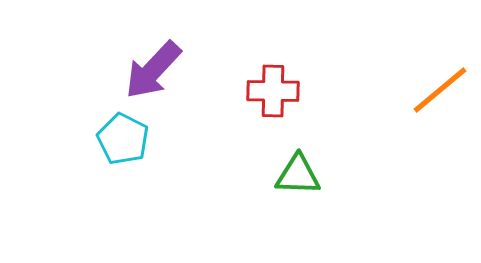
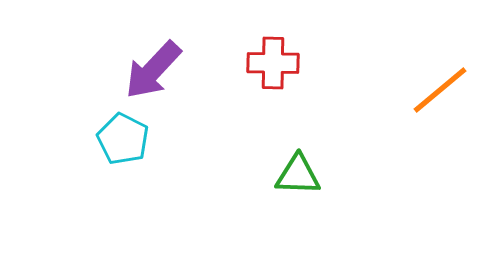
red cross: moved 28 px up
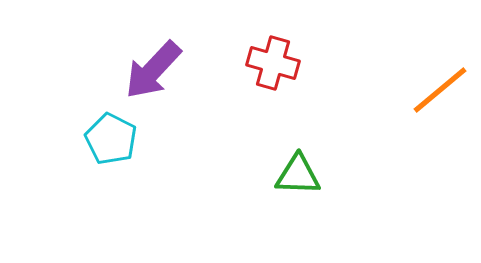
red cross: rotated 15 degrees clockwise
cyan pentagon: moved 12 px left
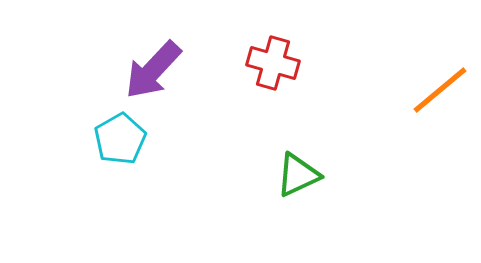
cyan pentagon: moved 9 px right; rotated 15 degrees clockwise
green triangle: rotated 27 degrees counterclockwise
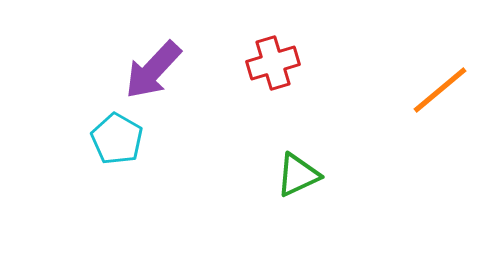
red cross: rotated 33 degrees counterclockwise
cyan pentagon: moved 3 px left; rotated 12 degrees counterclockwise
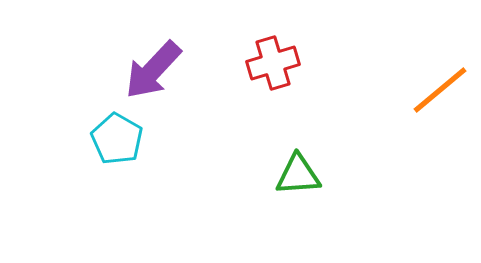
green triangle: rotated 21 degrees clockwise
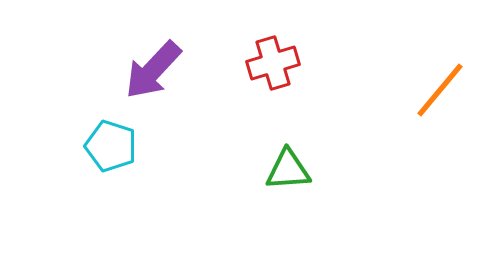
orange line: rotated 10 degrees counterclockwise
cyan pentagon: moved 6 px left, 7 px down; rotated 12 degrees counterclockwise
green triangle: moved 10 px left, 5 px up
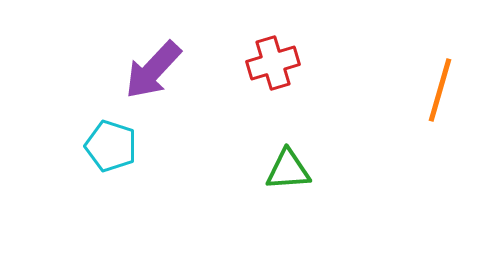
orange line: rotated 24 degrees counterclockwise
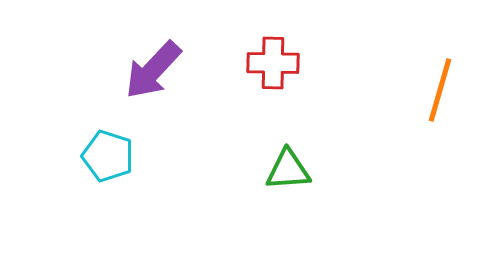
red cross: rotated 18 degrees clockwise
cyan pentagon: moved 3 px left, 10 px down
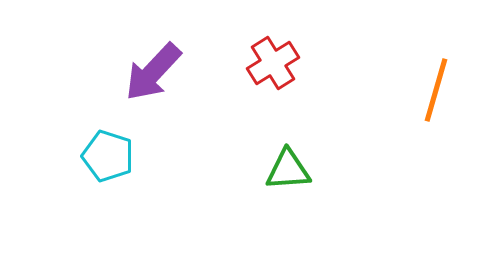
red cross: rotated 33 degrees counterclockwise
purple arrow: moved 2 px down
orange line: moved 4 px left
